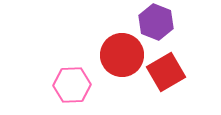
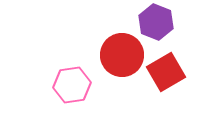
pink hexagon: rotated 6 degrees counterclockwise
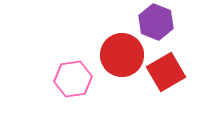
pink hexagon: moved 1 px right, 6 px up
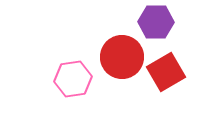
purple hexagon: rotated 20 degrees counterclockwise
red circle: moved 2 px down
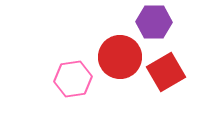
purple hexagon: moved 2 px left
red circle: moved 2 px left
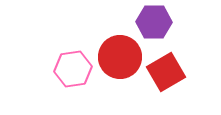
pink hexagon: moved 10 px up
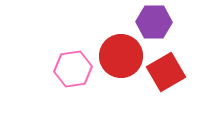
red circle: moved 1 px right, 1 px up
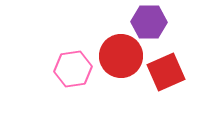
purple hexagon: moved 5 px left
red square: rotated 6 degrees clockwise
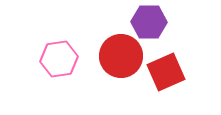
pink hexagon: moved 14 px left, 10 px up
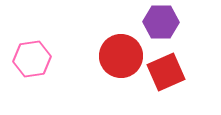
purple hexagon: moved 12 px right
pink hexagon: moved 27 px left
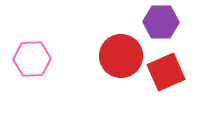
pink hexagon: rotated 6 degrees clockwise
